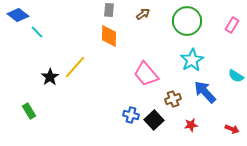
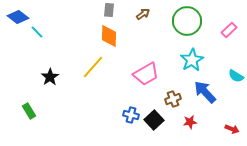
blue diamond: moved 2 px down
pink rectangle: moved 3 px left, 5 px down; rotated 14 degrees clockwise
yellow line: moved 18 px right
pink trapezoid: rotated 80 degrees counterclockwise
red star: moved 1 px left, 3 px up
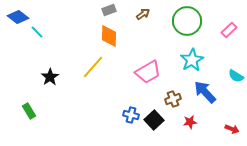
gray rectangle: rotated 64 degrees clockwise
pink trapezoid: moved 2 px right, 2 px up
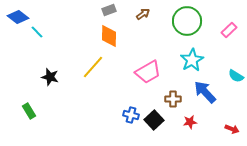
black star: rotated 24 degrees counterclockwise
brown cross: rotated 21 degrees clockwise
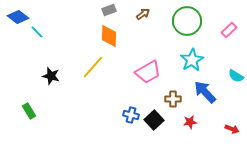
black star: moved 1 px right, 1 px up
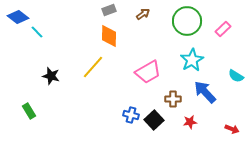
pink rectangle: moved 6 px left, 1 px up
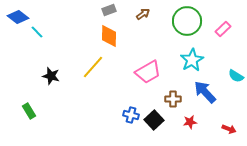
red arrow: moved 3 px left
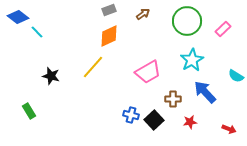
orange diamond: rotated 65 degrees clockwise
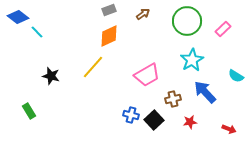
pink trapezoid: moved 1 px left, 3 px down
brown cross: rotated 14 degrees counterclockwise
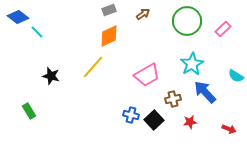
cyan star: moved 4 px down
